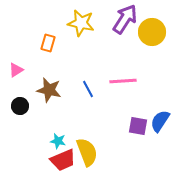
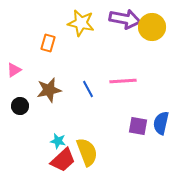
purple arrow: rotated 68 degrees clockwise
yellow circle: moved 5 px up
pink triangle: moved 2 px left
brown star: rotated 25 degrees counterclockwise
blue semicircle: moved 1 px right, 2 px down; rotated 20 degrees counterclockwise
red trapezoid: rotated 20 degrees counterclockwise
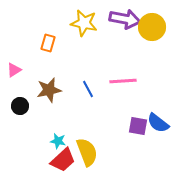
yellow star: moved 3 px right
blue semicircle: moved 3 px left; rotated 65 degrees counterclockwise
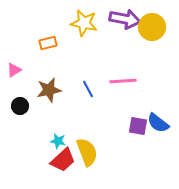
orange rectangle: rotated 60 degrees clockwise
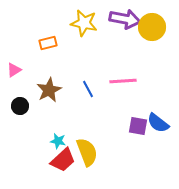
brown star: rotated 15 degrees counterclockwise
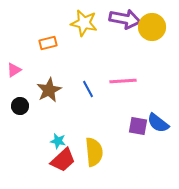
yellow semicircle: moved 7 px right; rotated 16 degrees clockwise
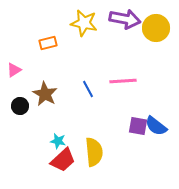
yellow circle: moved 4 px right, 1 px down
brown star: moved 4 px left, 4 px down; rotated 15 degrees counterclockwise
blue semicircle: moved 2 px left, 3 px down
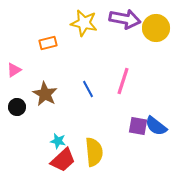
pink line: rotated 68 degrees counterclockwise
black circle: moved 3 px left, 1 px down
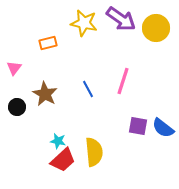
purple arrow: moved 4 px left; rotated 24 degrees clockwise
pink triangle: moved 2 px up; rotated 21 degrees counterclockwise
blue semicircle: moved 7 px right, 2 px down
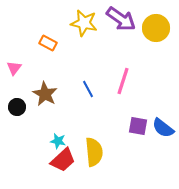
orange rectangle: rotated 42 degrees clockwise
